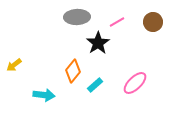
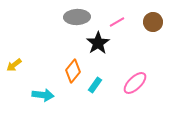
cyan rectangle: rotated 14 degrees counterclockwise
cyan arrow: moved 1 px left
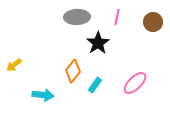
pink line: moved 5 px up; rotated 49 degrees counterclockwise
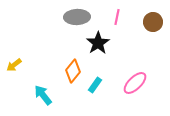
cyan arrow: rotated 135 degrees counterclockwise
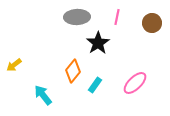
brown circle: moved 1 px left, 1 px down
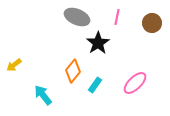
gray ellipse: rotated 25 degrees clockwise
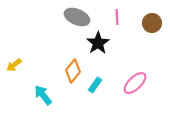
pink line: rotated 14 degrees counterclockwise
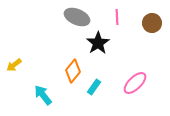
cyan rectangle: moved 1 px left, 2 px down
